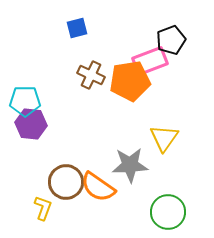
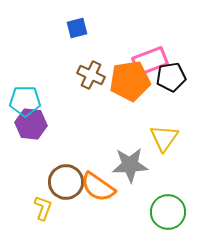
black pentagon: moved 37 px down; rotated 12 degrees clockwise
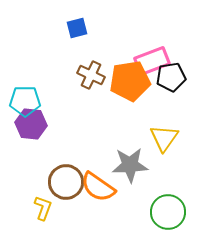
pink rectangle: moved 2 px right
